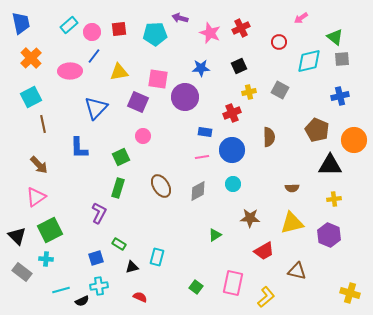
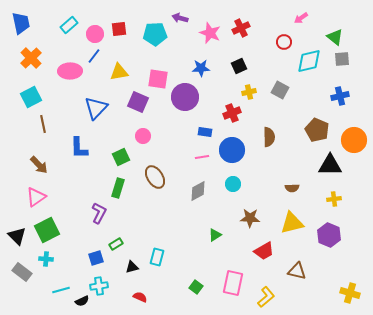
pink circle at (92, 32): moved 3 px right, 2 px down
red circle at (279, 42): moved 5 px right
brown ellipse at (161, 186): moved 6 px left, 9 px up
green square at (50, 230): moved 3 px left
green rectangle at (119, 244): moved 3 px left; rotated 64 degrees counterclockwise
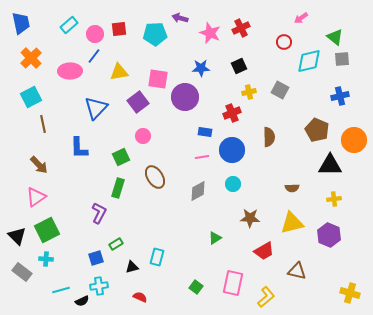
purple square at (138, 102): rotated 30 degrees clockwise
green triangle at (215, 235): moved 3 px down
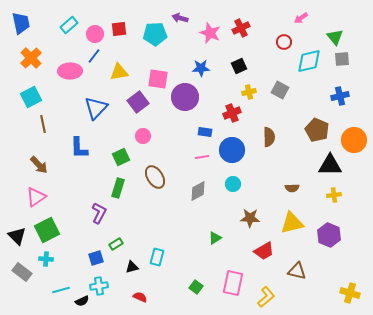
green triangle at (335, 37): rotated 12 degrees clockwise
yellow cross at (334, 199): moved 4 px up
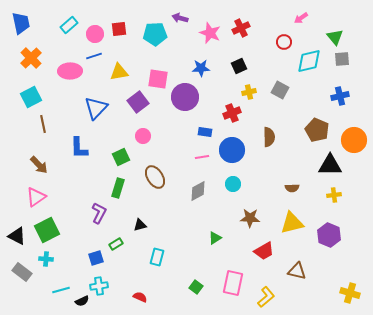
blue line at (94, 56): rotated 35 degrees clockwise
black triangle at (17, 236): rotated 18 degrees counterclockwise
black triangle at (132, 267): moved 8 px right, 42 px up
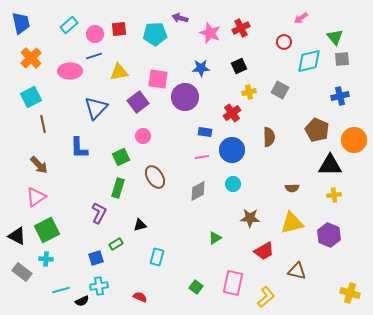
red cross at (232, 113): rotated 12 degrees counterclockwise
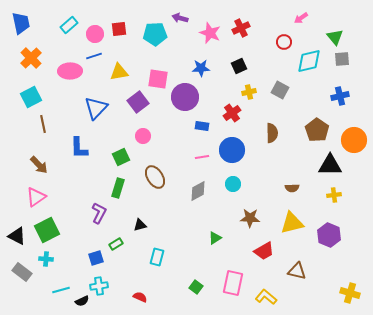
brown pentagon at (317, 130): rotated 10 degrees clockwise
blue rectangle at (205, 132): moved 3 px left, 6 px up
brown semicircle at (269, 137): moved 3 px right, 4 px up
yellow L-shape at (266, 297): rotated 100 degrees counterclockwise
